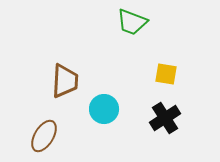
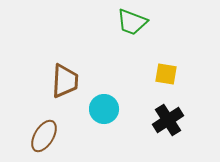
black cross: moved 3 px right, 2 px down
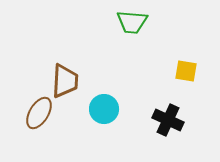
green trapezoid: rotated 16 degrees counterclockwise
yellow square: moved 20 px right, 3 px up
black cross: rotated 32 degrees counterclockwise
brown ellipse: moved 5 px left, 23 px up
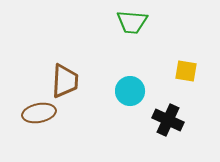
cyan circle: moved 26 px right, 18 px up
brown ellipse: rotated 48 degrees clockwise
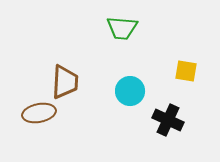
green trapezoid: moved 10 px left, 6 px down
brown trapezoid: moved 1 px down
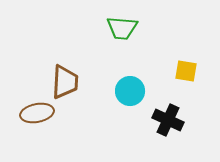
brown ellipse: moved 2 px left
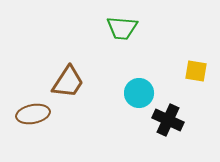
yellow square: moved 10 px right
brown trapezoid: moved 3 px right; rotated 30 degrees clockwise
cyan circle: moved 9 px right, 2 px down
brown ellipse: moved 4 px left, 1 px down
